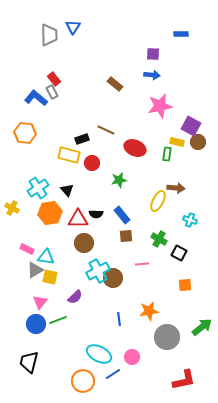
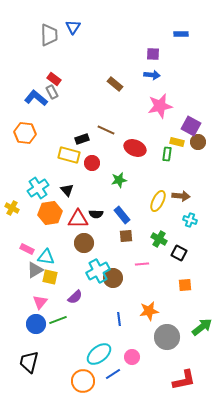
red rectangle at (54, 79): rotated 16 degrees counterclockwise
brown arrow at (176, 188): moved 5 px right, 8 px down
cyan ellipse at (99, 354): rotated 65 degrees counterclockwise
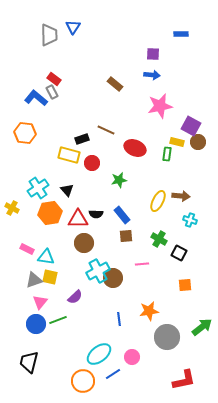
gray triangle at (35, 270): moved 1 px left, 10 px down; rotated 12 degrees clockwise
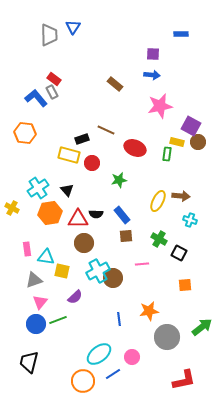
blue L-shape at (36, 98): rotated 10 degrees clockwise
pink rectangle at (27, 249): rotated 56 degrees clockwise
yellow square at (50, 277): moved 12 px right, 6 px up
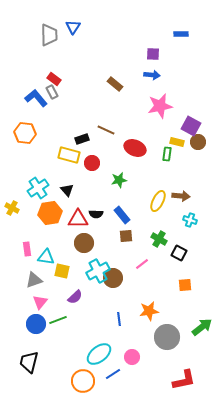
pink line at (142, 264): rotated 32 degrees counterclockwise
